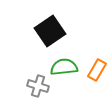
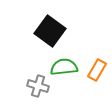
black square: rotated 20 degrees counterclockwise
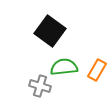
gray cross: moved 2 px right
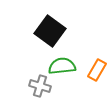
green semicircle: moved 2 px left, 1 px up
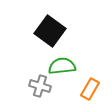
orange rectangle: moved 7 px left, 19 px down
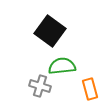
orange rectangle: rotated 45 degrees counterclockwise
